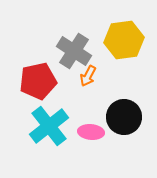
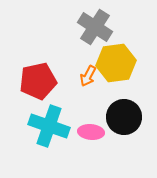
yellow hexagon: moved 8 px left, 23 px down
gray cross: moved 21 px right, 24 px up
cyan cross: rotated 33 degrees counterclockwise
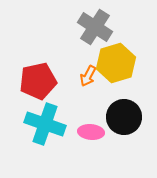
yellow hexagon: rotated 9 degrees counterclockwise
cyan cross: moved 4 px left, 2 px up
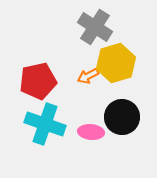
orange arrow: rotated 35 degrees clockwise
black circle: moved 2 px left
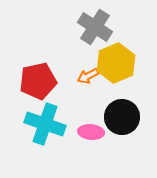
yellow hexagon: rotated 6 degrees counterclockwise
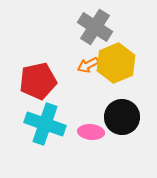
orange arrow: moved 11 px up
